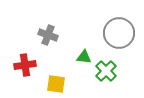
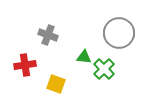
green cross: moved 2 px left, 2 px up
yellow square: rotated 12 degrees clockwise
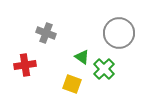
gray cross: moved 2 px left, 2 px up
green triangle: moved 2 px left; rotated 28 degrees clockwise
yellow square: moved 16 px right
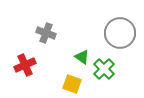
gray circle: moved 1 px right
red cross: rotated 15 degrees counterclockwise
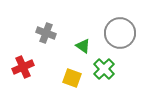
green triangle: moved 1 px right, 11 px up
red cross: moved 2 px left, 2 px down
yellow square: moved 6 px up
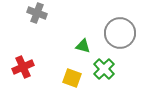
gray cross: moved 9 px left, 20 px up
green triangle: rotated 21 degrees counterclockwise
